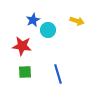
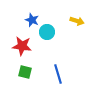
blue star: moved 1 px left; rotated 24 degrees counterclockwise
cyan circle: moved 1 px left, 2 px down
green square: rotated 16 degrees clockwise
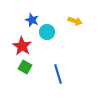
yellow arrow: moved 2 px left
red star: rotated 24 degrees clockwise
green square: moved 5 px up; rotated 16 degrees clockwise
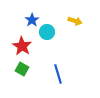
blue star: rotated 16 degrees clockwise
green square: moved 3 px left, 2 px down
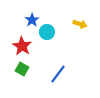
yellow arrow: moved 5 px right, 3 px down
blue line: rotated 54 degrees clockwise
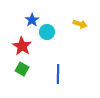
blue line: rotated 36 degrees counterclockwise
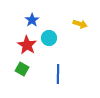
cyan circle: moved 2 px right, 6 px down
red star: moved 5 px right, 1 px up
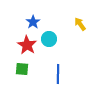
blue star: moved 1 px right, 2 px down
yellow arrow: rotated 144 degrees counterclockwise
cyan circle: moved 1 px down
green square: rotated 24 degrees counterclockwise
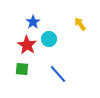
blue line: rotated 42 degrees counterclockwise
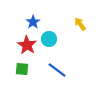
blue line: moved 1 px left, 4 px up; rotated 12 degrees counterclockwise
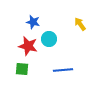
blue star: rotated 24 degrees counterclockwise
red star: moved 1 px right, 1 px down; rotated 18 degrees counterclockwise
blue line: moved 6 px right; rotated 42 degrees counterclockwise
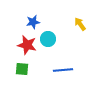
blue star: rotated 24 degrees counterclockwise
cyan circle: moved 1 px left
red star: moved 1 px left, 1 px up
